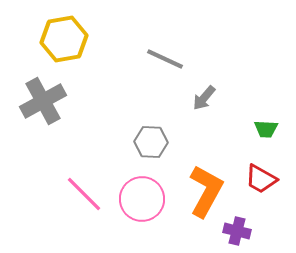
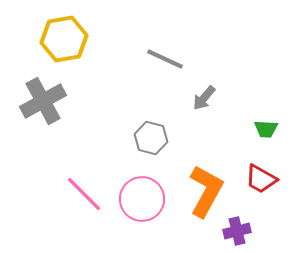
gray hexagon: moved 4 px up; rotated 12 degrees clockwise
purple cross: rotated 28 degrees counterclockwise
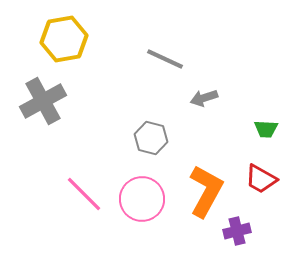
gray arrow: rotated 32 degrees clockwise
